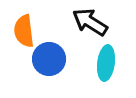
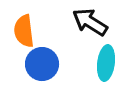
blue circle: moved 7 px left, 5 px down
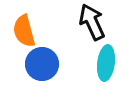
black arrow: moved 2 px right; rotated 33 degrees clockwise
orange semicircle: rotated 8 degrees counterclockwise
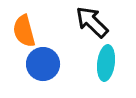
black arrow: rotated 21 degrees counterclockwise
blue circle: moved 1 px right
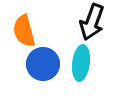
black arrow: rotated 114 degrees counterclockwise
cyan ellipse: moved 25 px left
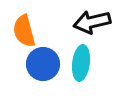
black arrow: rotated 57 degrees clockwise
